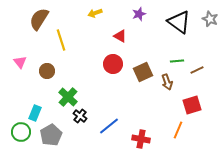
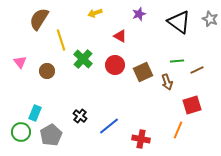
red circle: moved 2 px right, 1 px down
green cross: moved 15 px right, 38 px up
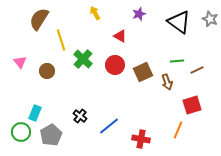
yellow arrow: rotated 80 degrees clockwise
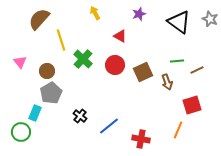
brown semicircle: rotated 10 degrees clockwise
gray pentagon: moved 42 px up
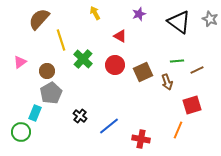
pink triangle: rotated 32 degrees clockwise
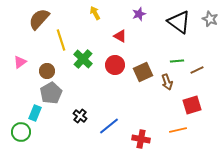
orange line: rotated 54 degrees clockwise
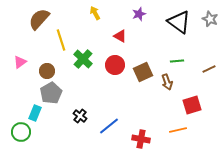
brown line: moved 12 px right, 1 px up
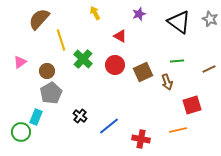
cyan rectangle: moved 1 px right, 4 px down
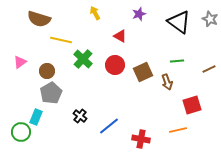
brown semicircle: rotated 115 degrees counterclockwise
yellow line: rotated 60 degrees counterclockwise
